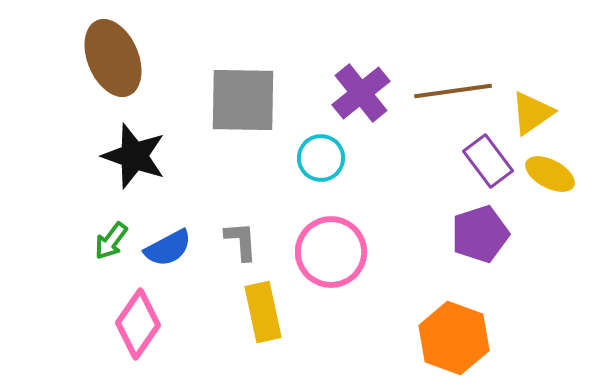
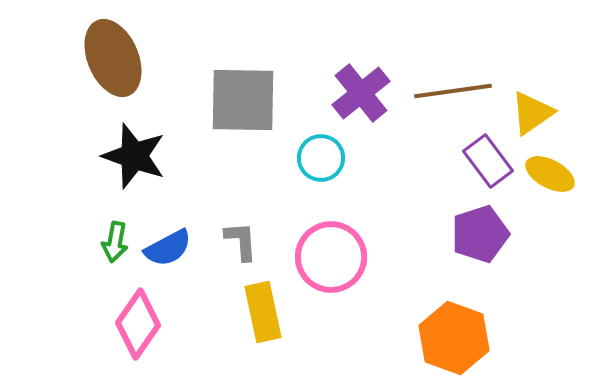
green arrow: moved 4 px right, 1 px down; rotated 27 degrees counterclockwise
pink circle: moved 5 px down
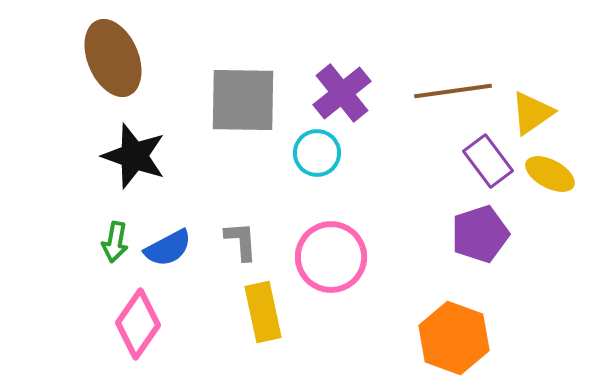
purple cross: moved 19 px left
cyan circle: moved 4 px left, 5 px up
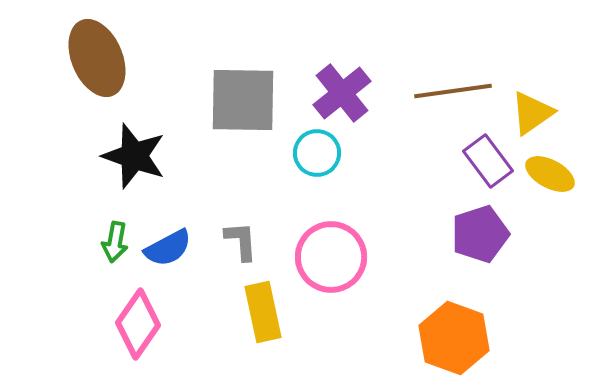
brown ellipse: moved 16 px left
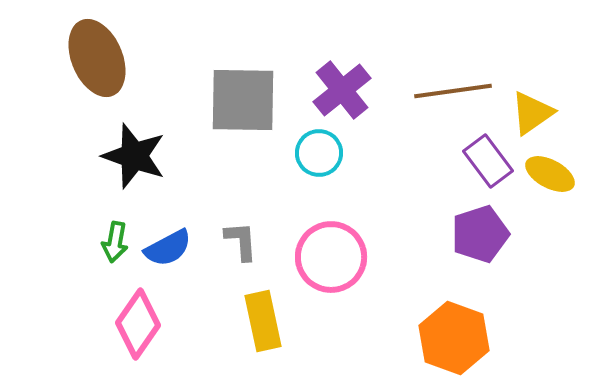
purple cross: moved 3 px up
cyan circle: moved 2 px right
yellow rectangle: moved 9 px down
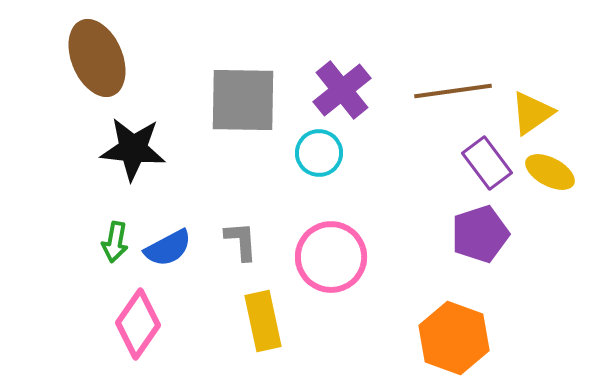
black star: moved 1 px left, 7 px up; rotated 14 degrees counterclockwise
purple rectangle: moved 1 px left, 2 px down
yellow ellipse: moved 2 px up
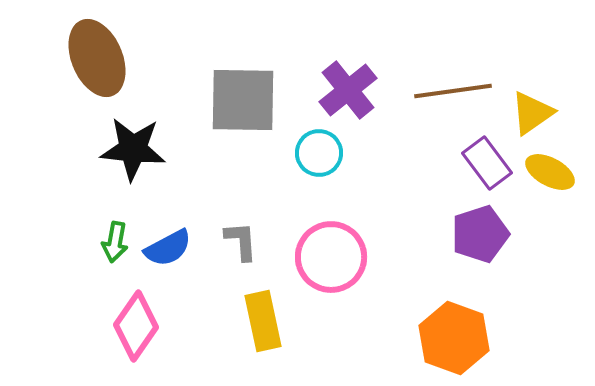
purple cross: moved 6 px right
pink diamond: moved 2 px left, 2 px down
